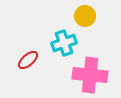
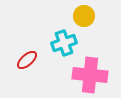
yellow circle: moved 1 px left
red ellipse: moved 1 px left
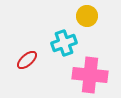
yellow circle: moved 3 px right
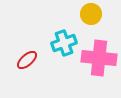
yellow circle: moved 4 px right, 2 px up
pink cross: moved 9 px right, 17 px up
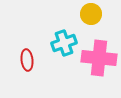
red ellipse: rotated 55 degrees counterclockwise
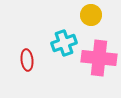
yellow circle: moved 1 px down
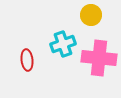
cyan cross: moved 1 px left, 1 px down
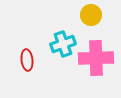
pink cross: moved 3 px left; rotated 8 degrees counterclockwise
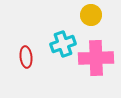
red ellipse: moved 1 px left, 3 px up
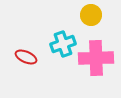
red ellipse: rotated 60 degrees counterclockwise
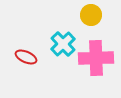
cyan cross: rotated 25 degrees counterclockwise
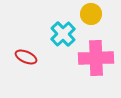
yellow circle: moved 1 px up
cyan cross: moved 10 px up
